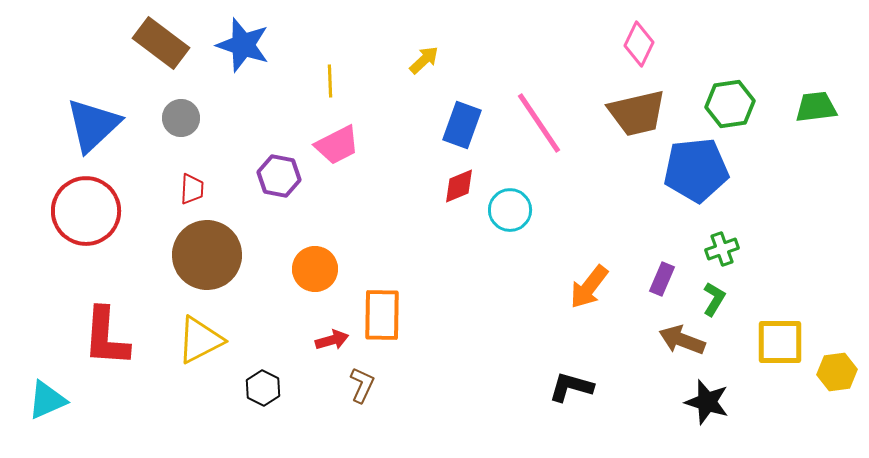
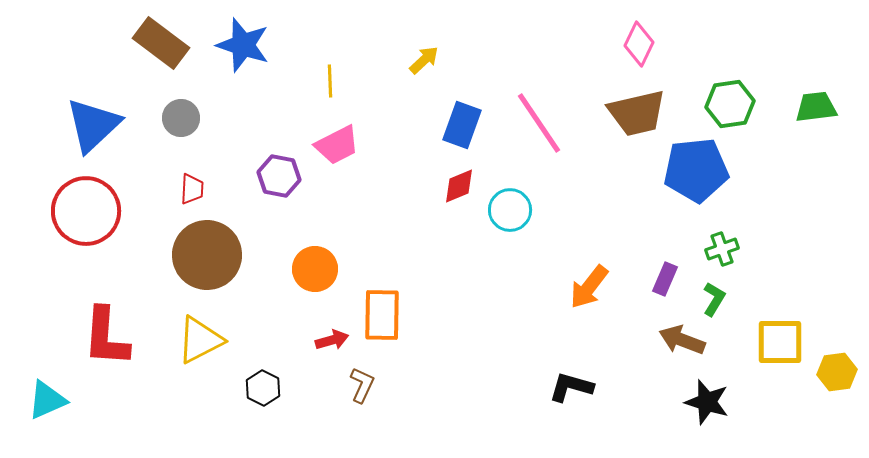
purple rectangle: moved 3 px right
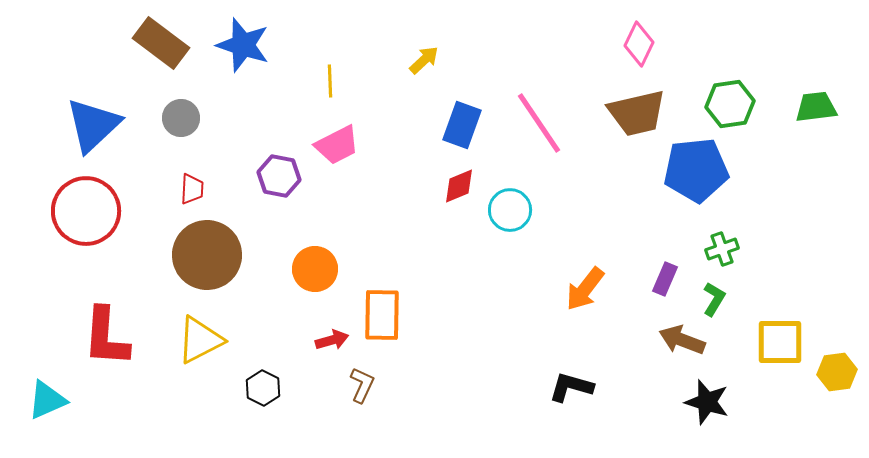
orange arrow: moved 4 px left, 2 px down
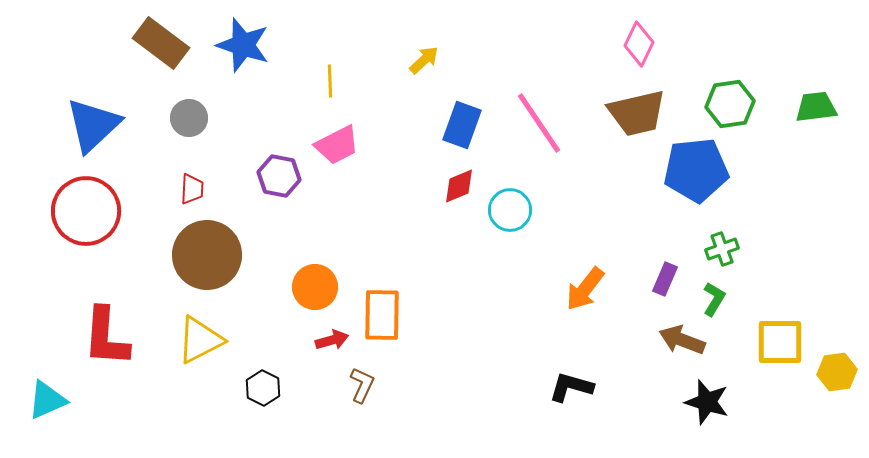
gray circle: moved 8 px right
orange circle: moved 18 px down
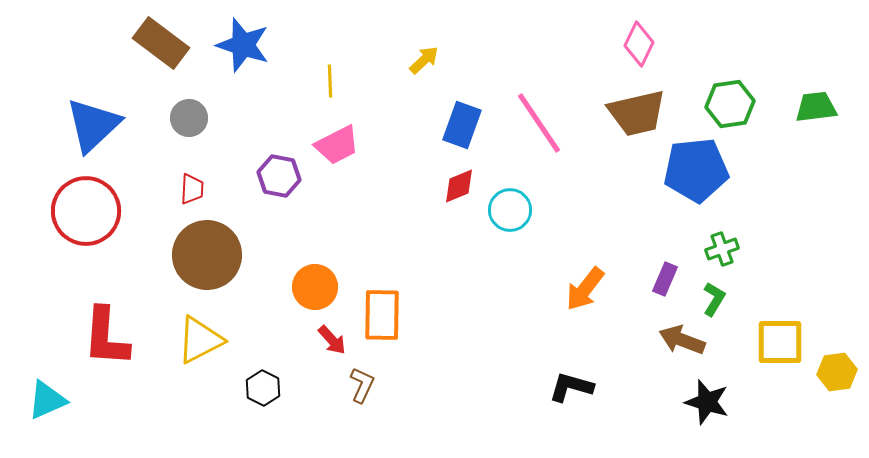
red arrow: rotated 64 degrees clockwise
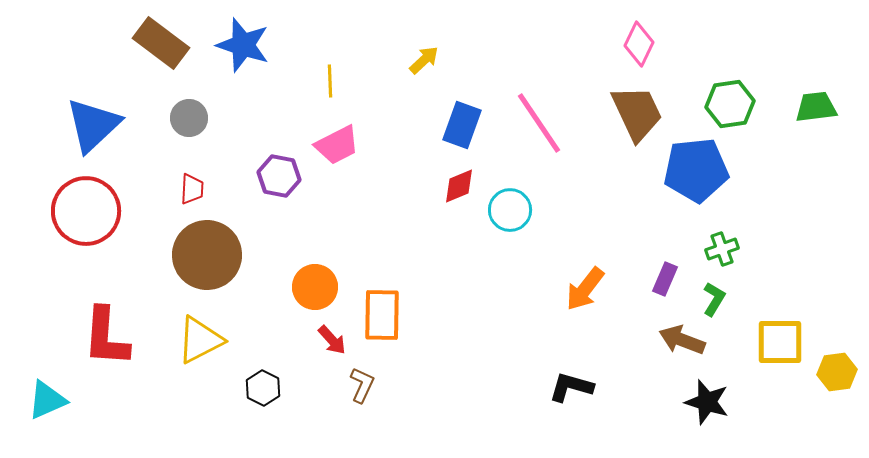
brown trapezoid: rotated 102 degrees counterclockwise
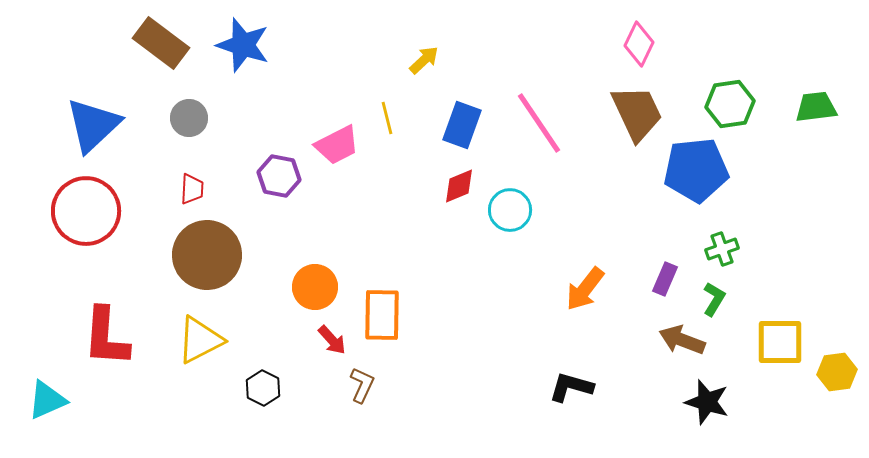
yellow line: moved 57 px right, 37 px down; rotated 12 degrees counterclockwise
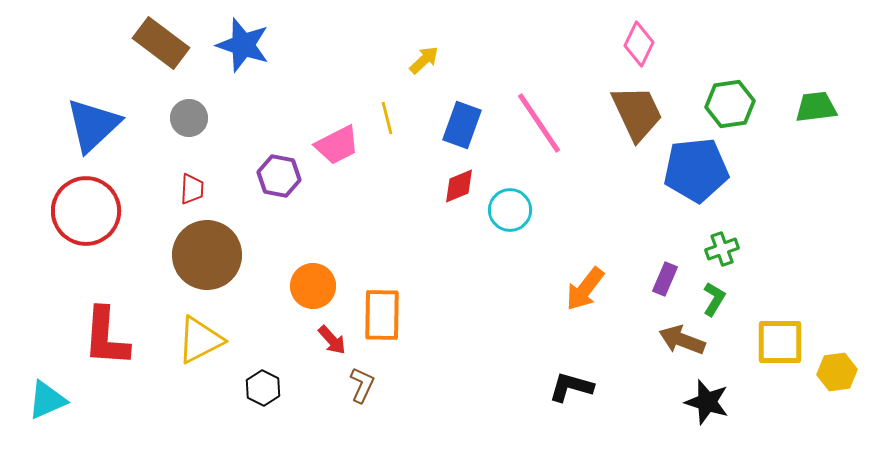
orange circle: moved 2 px left, 1 px up
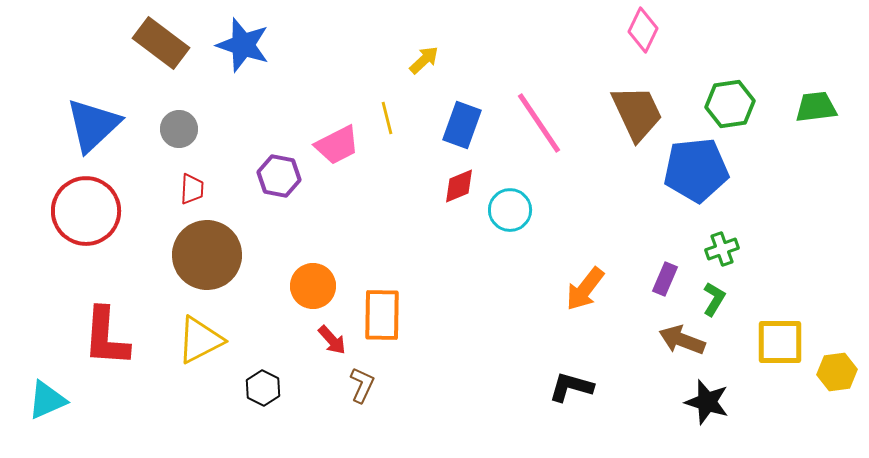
pink diamond: moved 4 px right, 14 px up
gray circle: moved 10 px left, 11 px down
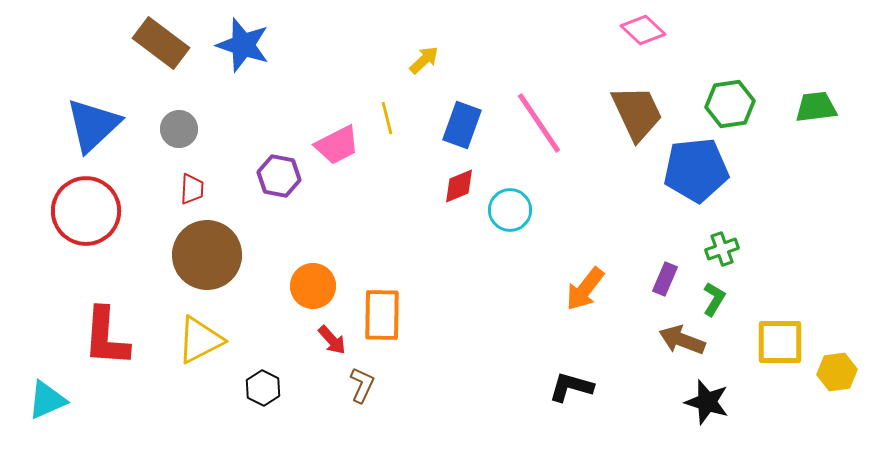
pink diamond: rotated 72 degrees counterclockwise
